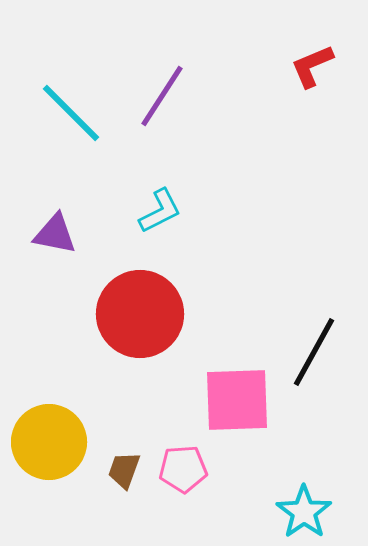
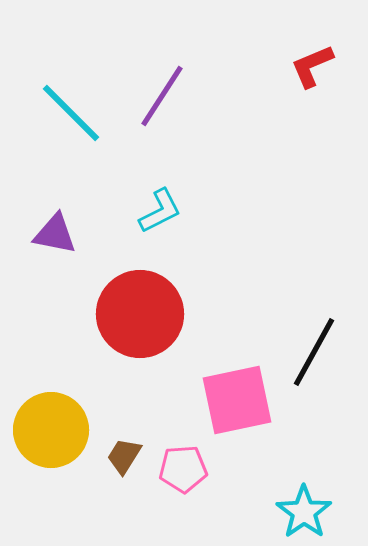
pink square: rotated 10 degrees counterclockwise
yellow circle: moved 2 px right, 12 px up
brown trapezoid: moved 14 px up; rotated 12 degrees clockwise
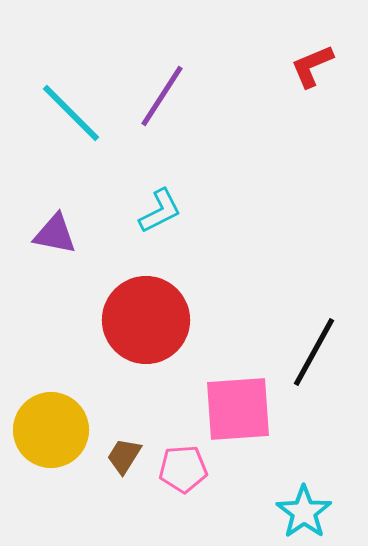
red circle: moved 6 px right, 6 px down
pink square: moved 1 px right, 9 px down; rotated 8 degrees clockwise
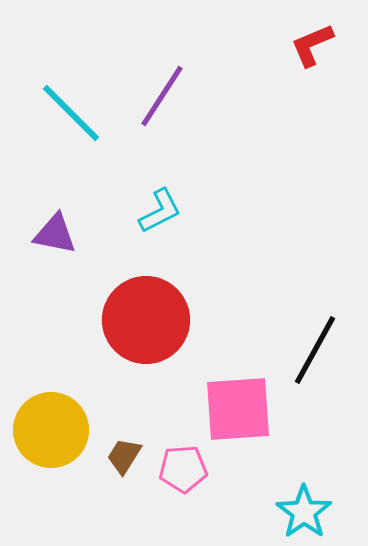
red L-shape: moved 21 px up
black line: moved 1 px right, 2 px up
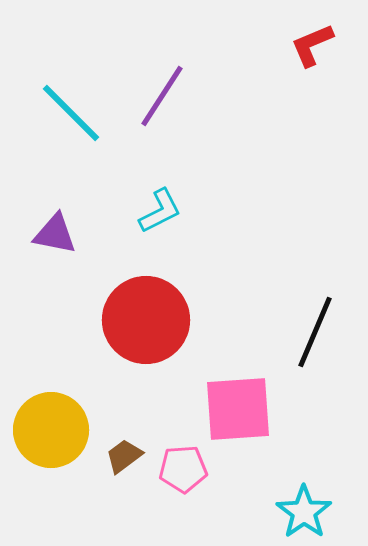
black line: moved 18 px up; rotated 6 degrees counterclockwise
brown trapezoid: rotated 21 degrees clockwise
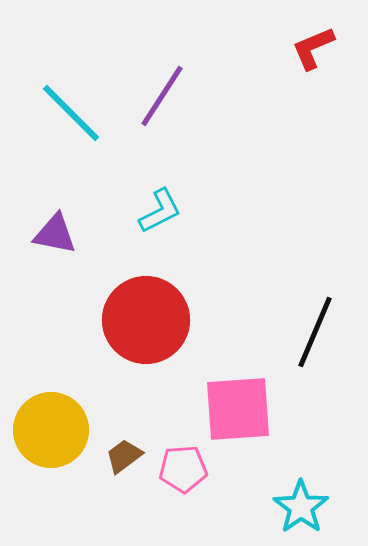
red L-shape: moved 1 px right, 3 px down
cyan star: moved 3 px left, 5 px up
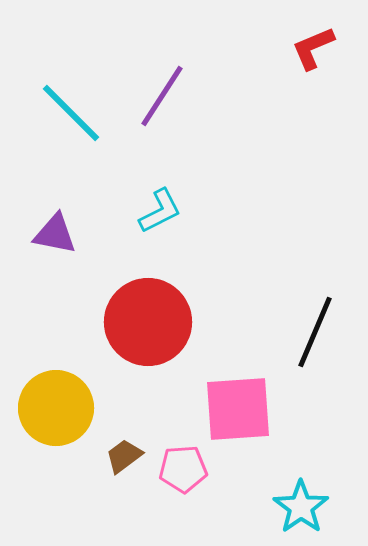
red circle: moved 2 px right, 2 px down
yellow circle: moved 5 px right, 22 px up
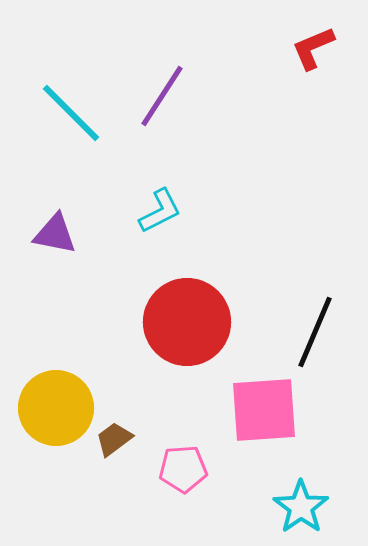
red circle: moved 39 px right
pink square: moved 26 px right, 1 px down
brown trapezoid: moved 10 px left, 17 px up
